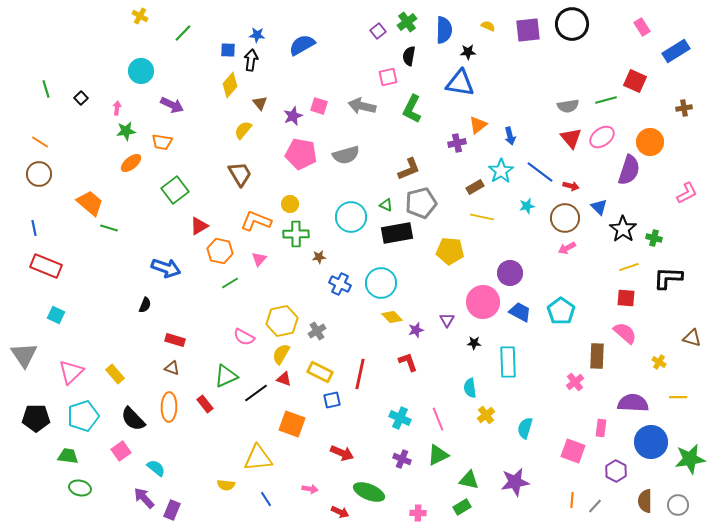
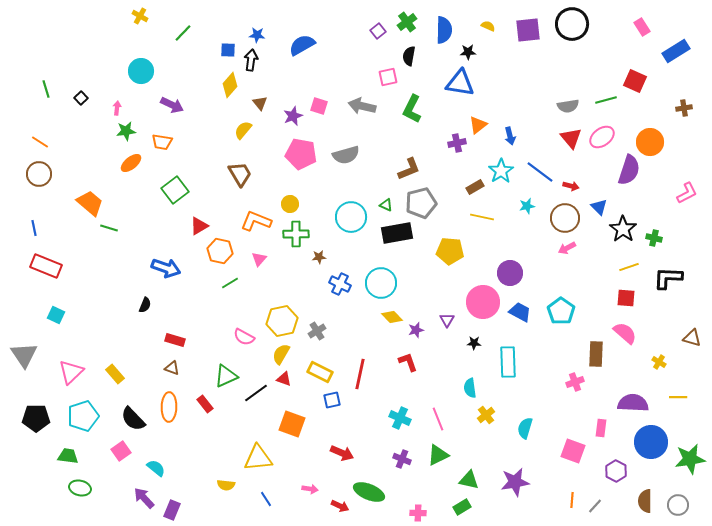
brown rectangle at (597, 356): moved 1 px left, 2 px up
pink cross at (575, 382): rotated 18 degrees clockwise
red arrow at (340, 512): moved 6 px up
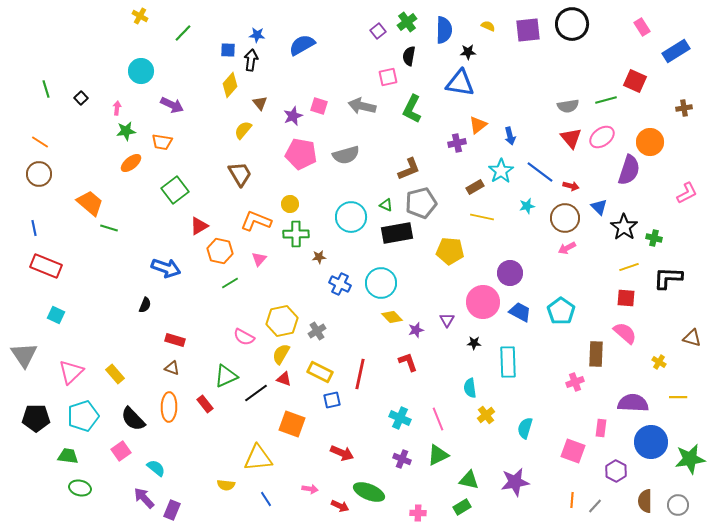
black star at (623, 229): moved 1 px right, 2 px up
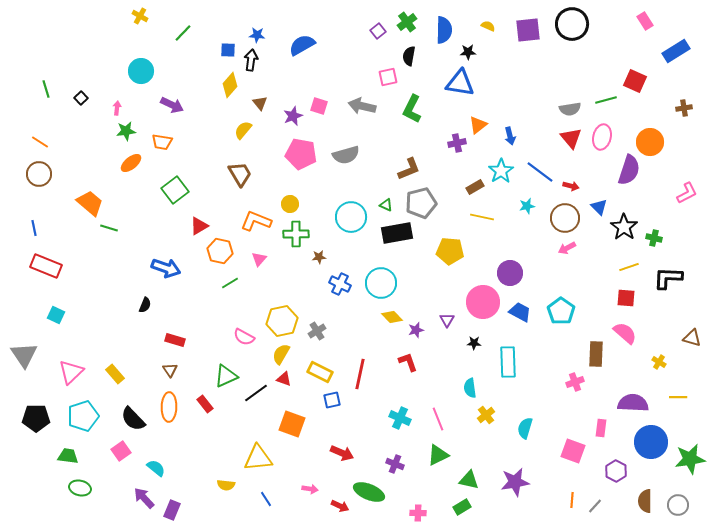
pink rectangle at (642, 27): moved 3 px right, 6 px up
gray semicircle at (568, 106): moved 2 px right, 3 px down
pink ellipse at (602, 137): rotated 40 degrees counterclockwise
brown triangle at (172, 368): moved 2 px left, 2 px down; rotated 35 degrees clockwise
purple cross at (402, 459): moved 7 px left, 5 px down
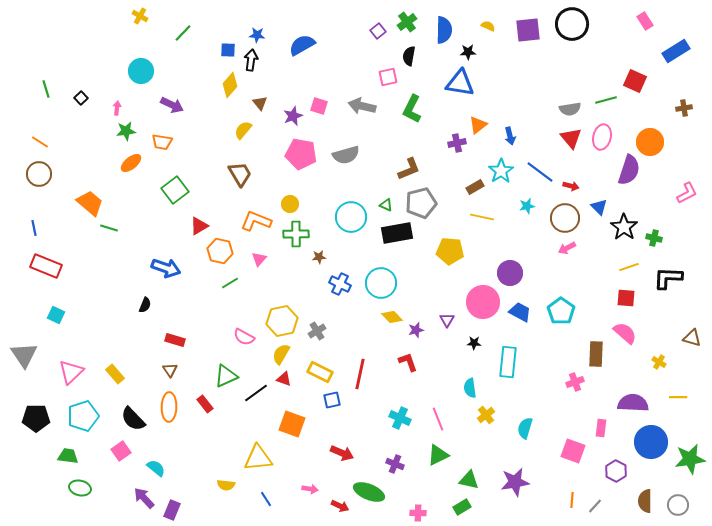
cyan rectangle at (508, 362): rotated 8 degrees clockwise
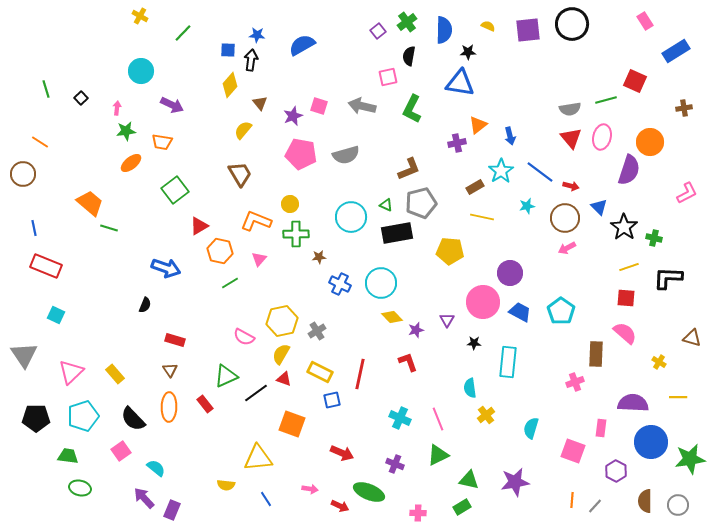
brown circle at (39, 174): moved 16 px left
cyan semicircle at (525, 428): moved 6 px right
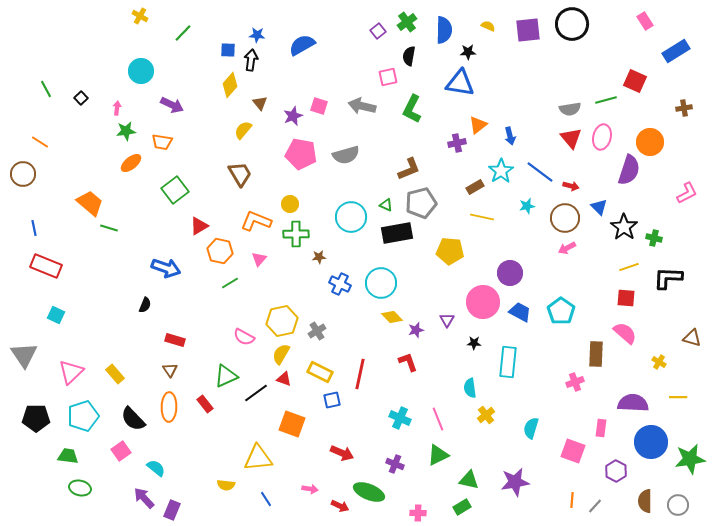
green line at (46, 89): rotated 12 degrees counterclockwise
